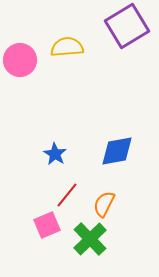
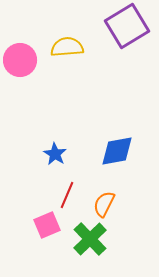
red line: rotated 16 degrees counterclockwise
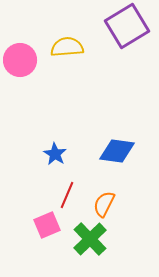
blue diamond: rotated 18 degrees clockwise
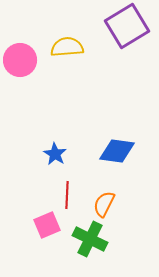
red line: rotated 20 degrees counterclockwise
green cross: rotated 20 degrees counterclockwise
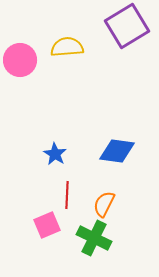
green cross: moved 4 px right, 1 px up
